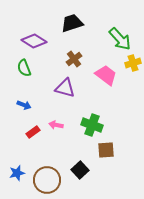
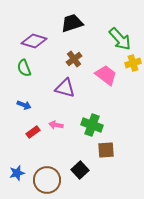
purple diamond: rotated 15 degrees counterclockwise
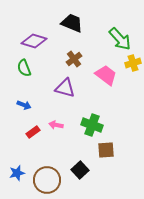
black trapezoid: rotated 40 degrees clockwise
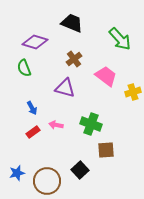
purple diamond: moved 1 px right, 1 px down
yellow cross: moved 29 px down
pink trapezoid: moved 1 px down
blue arrow: moved 8 px right, 3 px down; rotated 40 degrees clockwise
green cross: moved 1 px left, 1 px up
brown circle: moved 1 px down
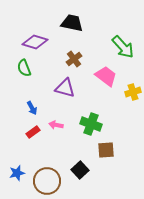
black trapezoid: rotated 10 degrees counterclockwise
green arrow: moved 3 px right, 8 px down
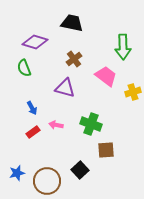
green arrow: rotated 40 degrees clockwise
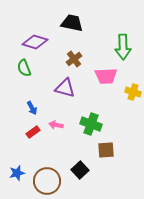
pink trapezoid: rotated 140 degrees clockwise
yellow cross: rotated 35 degrees clockwise
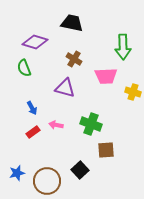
brown cross: rotated 21 degrees counterclockwise
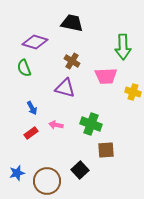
brown cross: moved 2 px left, 2 px down
red rectangle: moved 2 px left, 1 px down
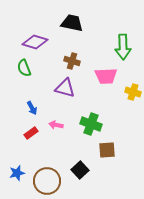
brown cross: rotated 14 degrees counterclockwise
brown square: moved 1 px right
